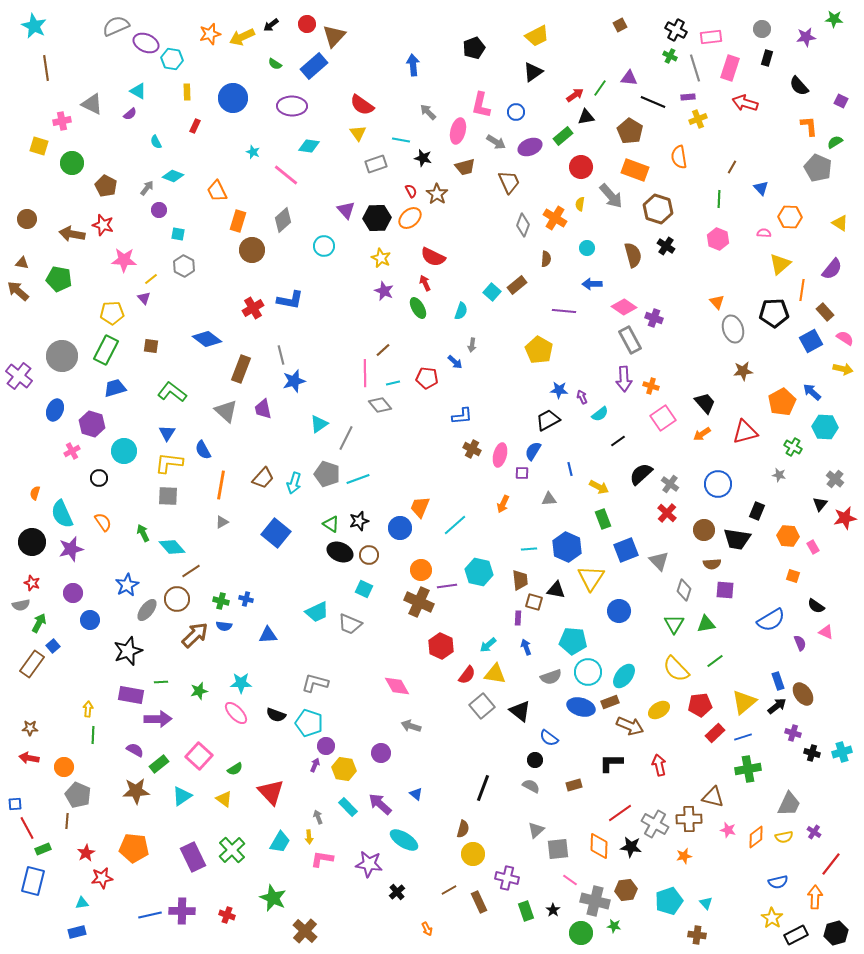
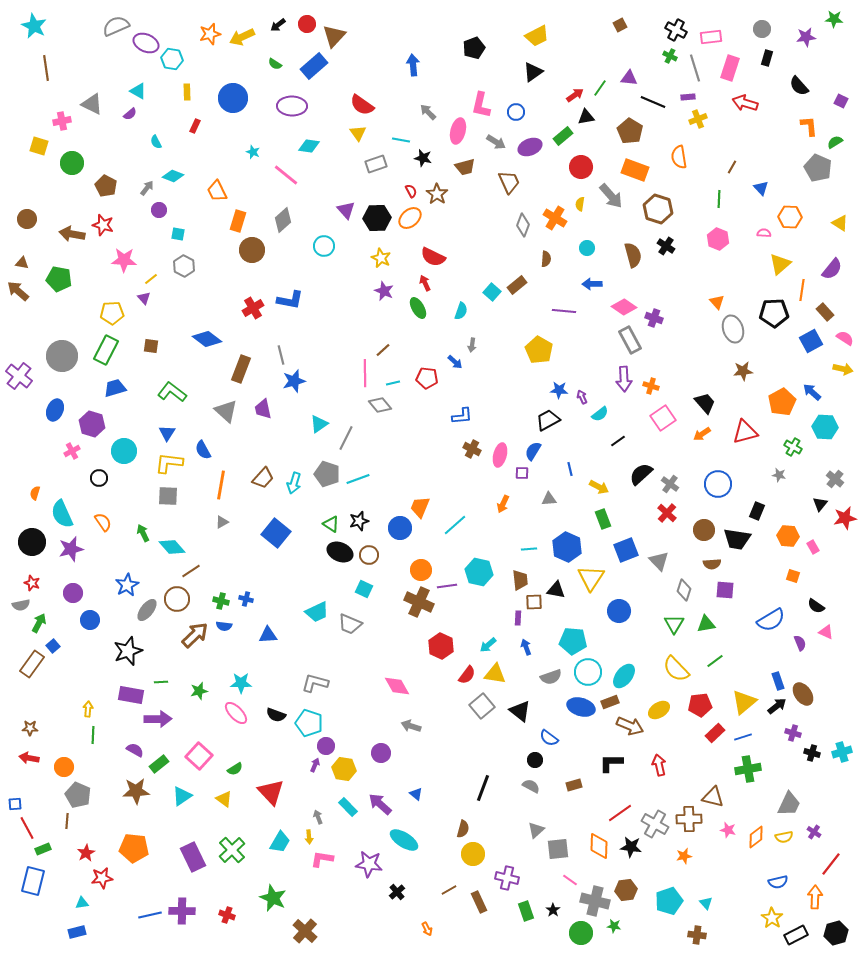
black arrow at (271, 25): moved 7 px right
brown square at (534, 602): rotated 18 degrees counterclockwise
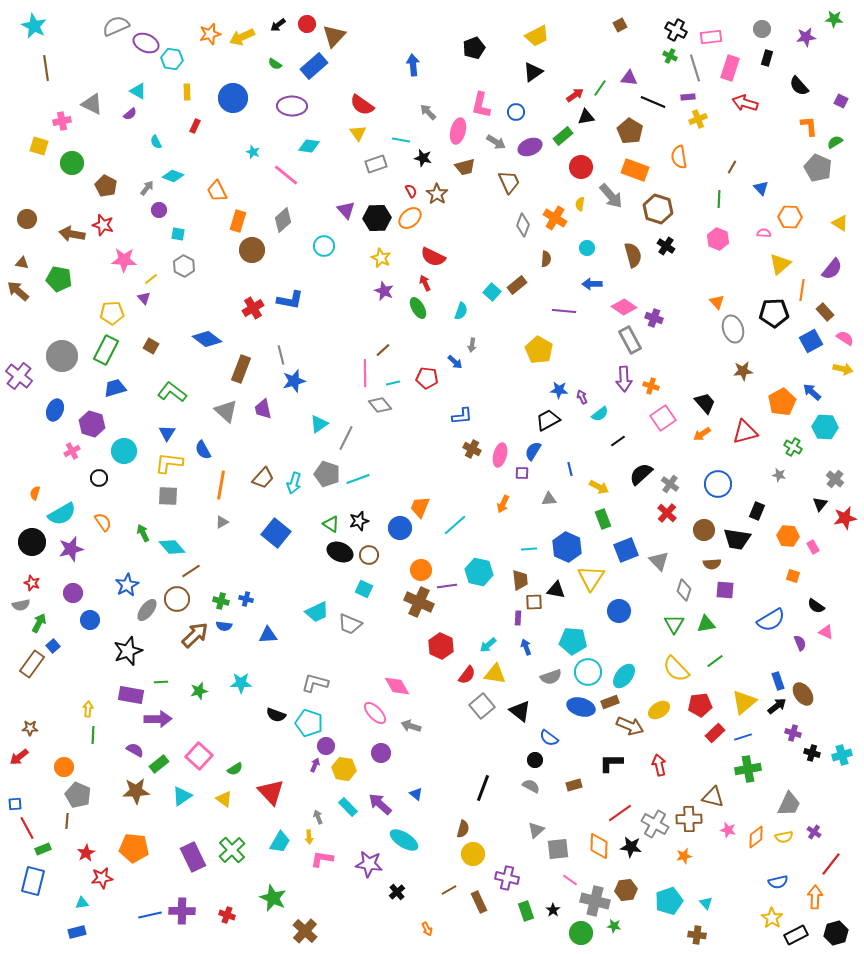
brown square at (151, 346): rotated 21 degrees clockwise
cyan semicircle at (62, 514): rotated 96 degrees counterclockwise
pink ellipse at (236, 713): moved 139 px right
cyan cross at (842, 752): moved 3 px down
red arrow at (29, 758): moved 10 px left, 1 px up; rotated 48 degrees counterclockwise
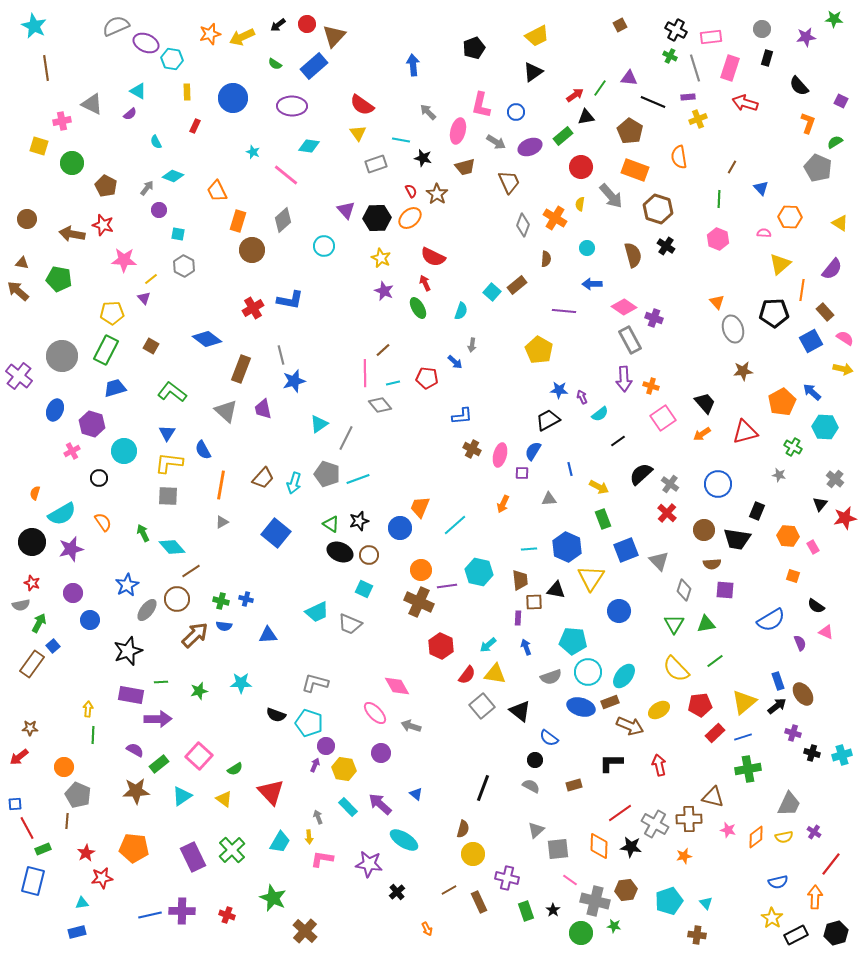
orange L-shape at (809, 126): moved 1 px left, 3 px up; rotated 25 degrees clockwise
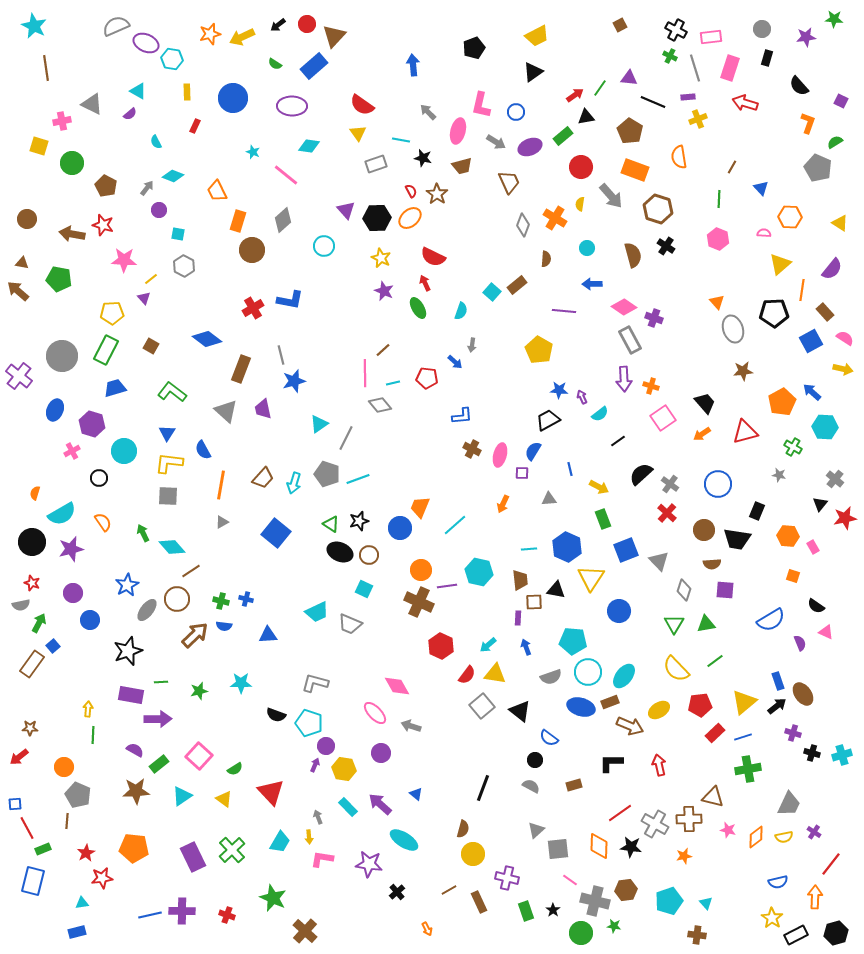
brown trapezoid at (465, 167): moved 3 px left, 1 px up
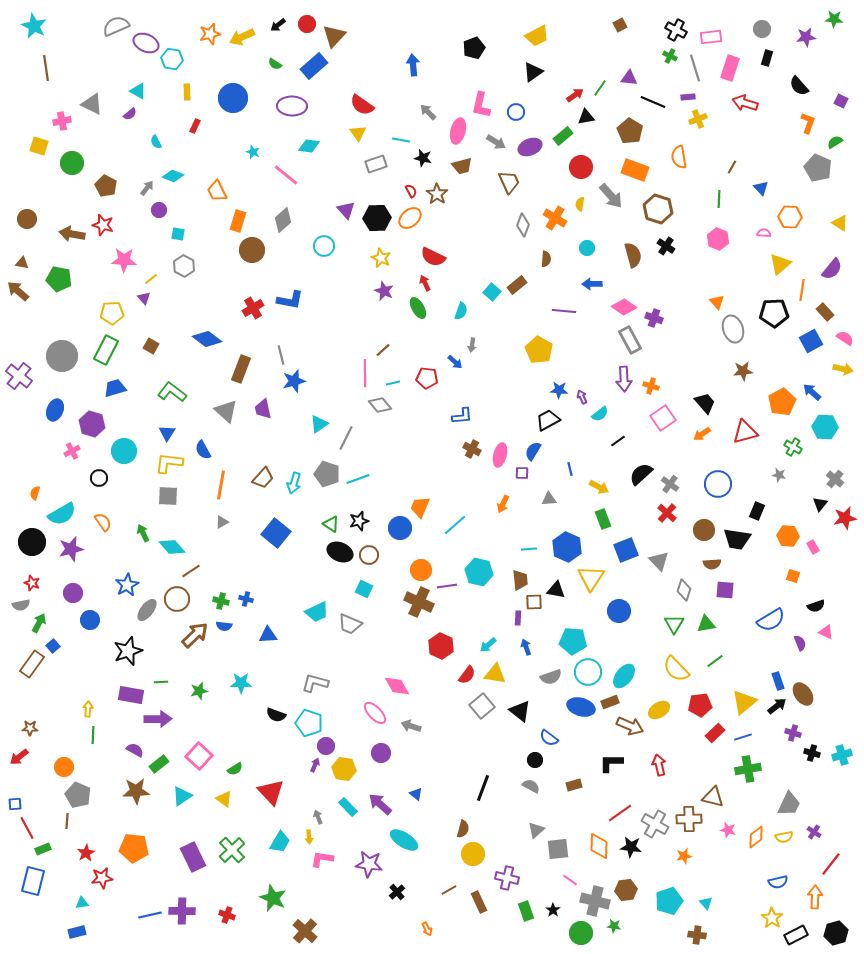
black semicircle at (816, 606): rotated 54 degrees counterclockwise
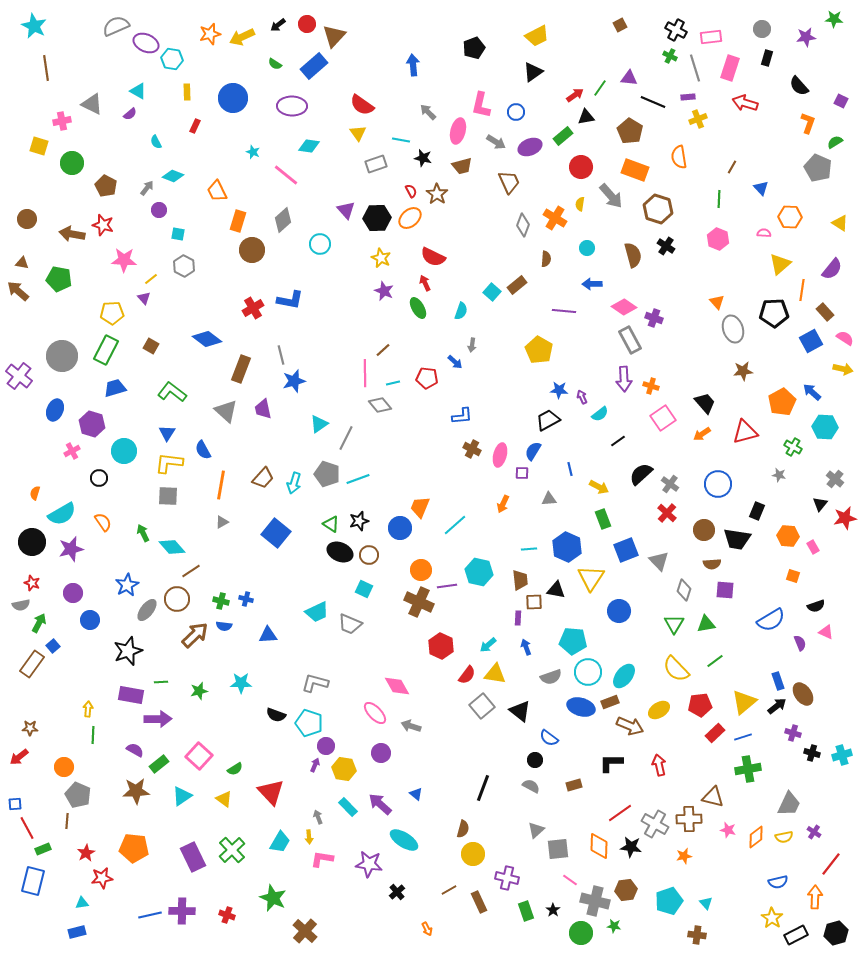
cyan circle at (324, 246): moved 4 px left, 2 px up
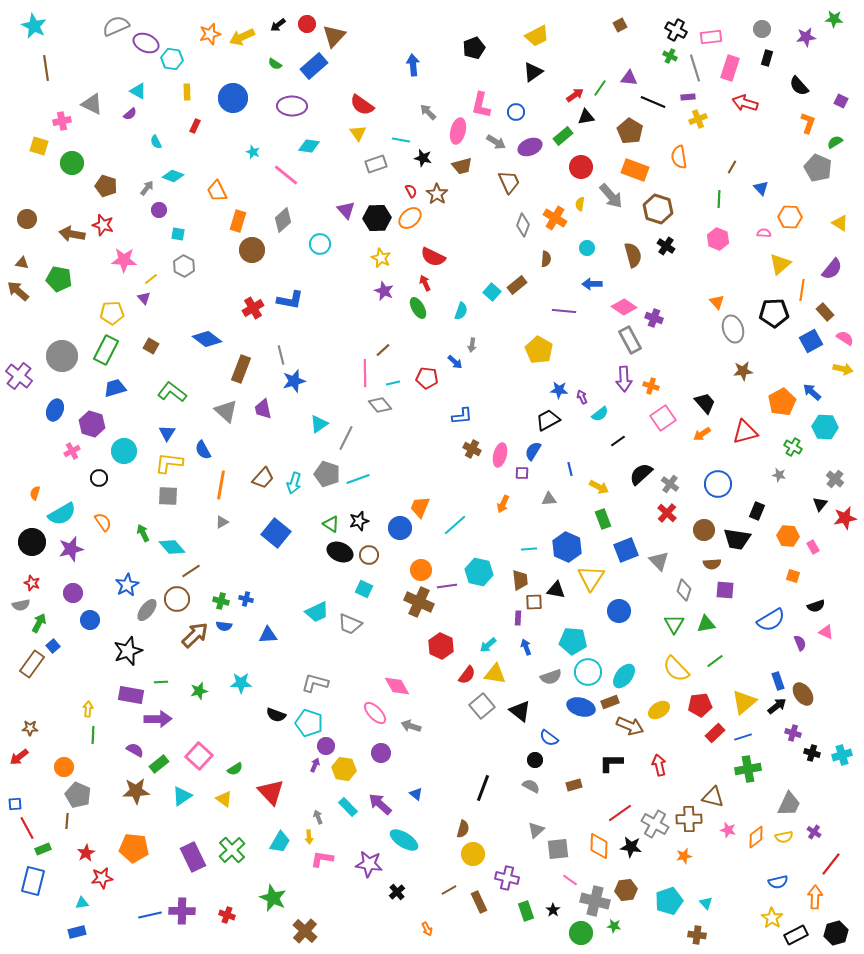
brown pentagon at (106, 186): rotated 10 degrees counterclockwise
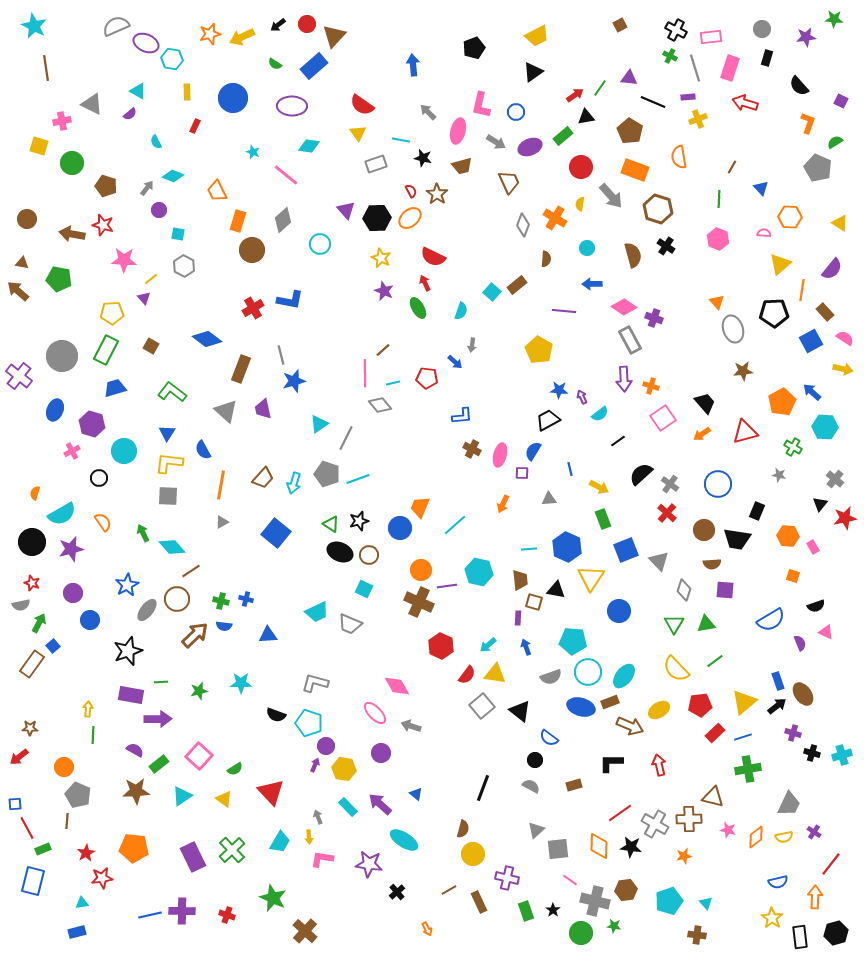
brown square at (534, 602): rotated 18 degrees clockwise
black rectangle at (796, 935): moved 4 px right, 2 px down; rotated 70 degrees counterclockwise
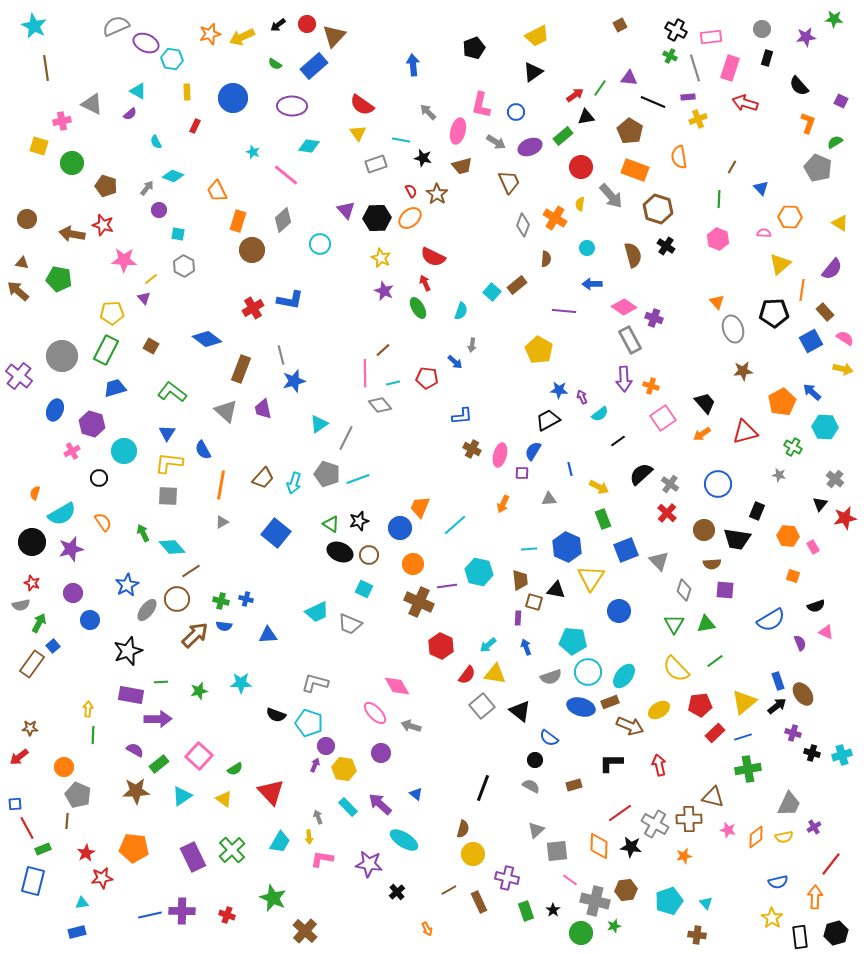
orange circle at (421, 570): moved 8 px left, 6 px up
purple cross at (814, 832): moved 5 px up; rotated 24 degrees clockwise
gray square at (558, 849): moved 1 px left, 2 px down
green star at (614, 926): rotated 24 degrees counterclockwise
